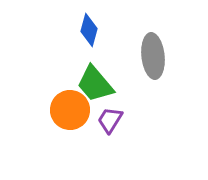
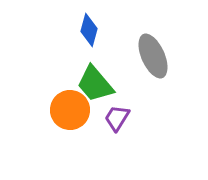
gray ellipse: rotated 18 degrees counterclockwise
purple trapezoid: moved 7 px right, 2 px up
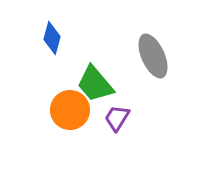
blue diamond: moved 37 px left, 8 px down
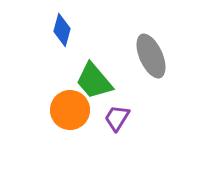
blue diamond: moved 10 px right, 8 px up
gray ellipse: moved 2 px left
green trapezoid: moved 1 px left, 3 px up
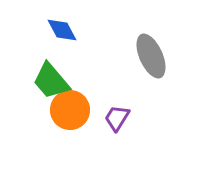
blue diamond: rotated 44 degrees counterclockwise
green trapezoid: moved 43 px left
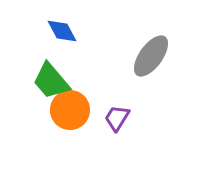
blue diamond: moved 1 px down
gray ellipse: rotated 60 degrees clockwise
